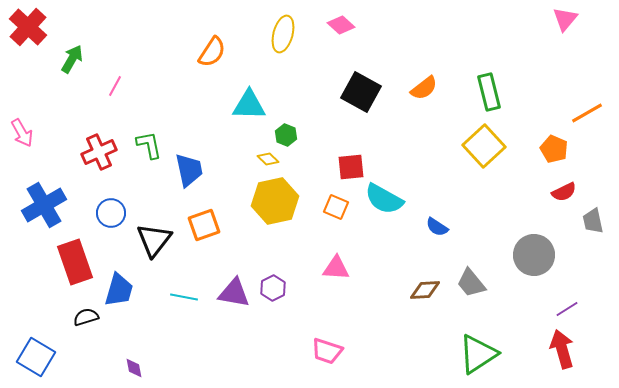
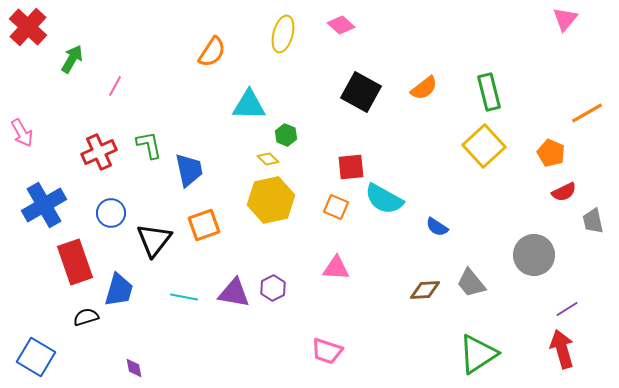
orange pentagon at (554, 149): moved 3 px left, 4 px down
yellow hexagon at (275, 201): moved 4 px left, 1 px up
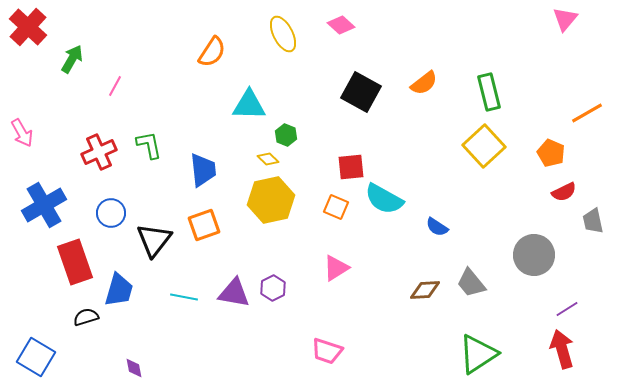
yellow ellipse at (283, 34): rotated 42 degrees counterclockwise
orange semicircle at (424, 88): moved 5 px up
blue trapezoid at (189, 170): moved 14 px right; rotated 6 degrees clockwise
pink triangle at (336, 268): rotated 36 degrees counterclockwise
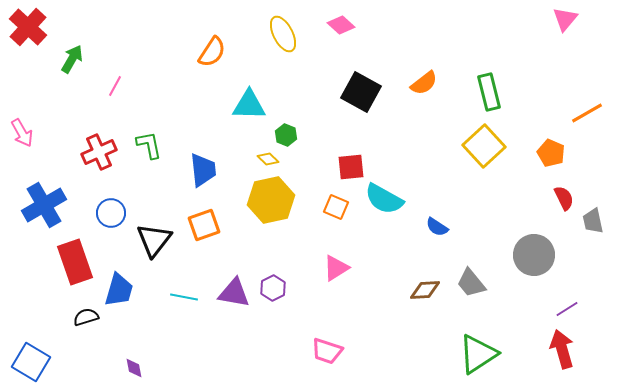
red semicircle at (564, 192): moved 6 px down; rotated 90 degrees counterclockwise
blue square at (36, 357): moved 5 px left, 5 px down
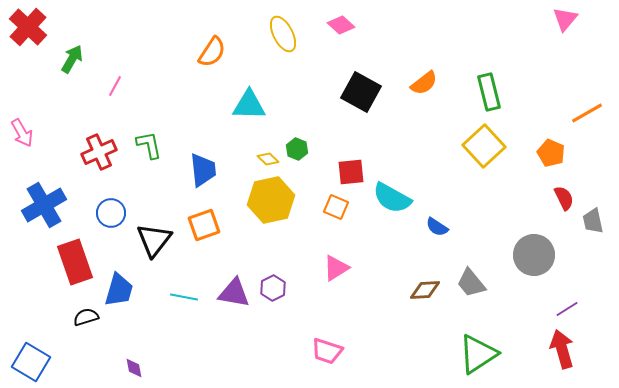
green hexagon at (286, 135): moved 11 px right, 14 px down
red square at (351, 167): moved 5 px down
cyan semicircle at (384, 199): moved 8 px right, 1 px up
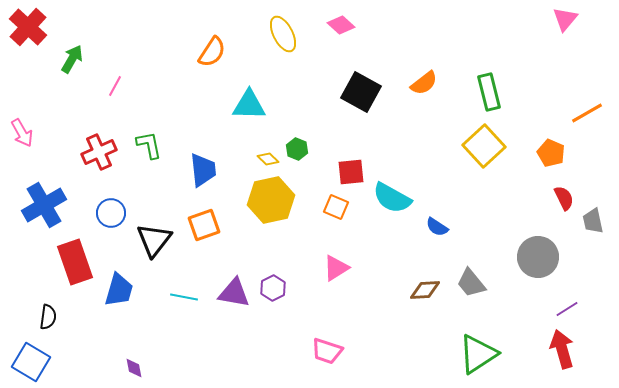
gray circle at (534, 255): moved 4 px right, 2 px down
black semicircle at (86, 317): moved 38 px left; rotated 115 degrees clockwise
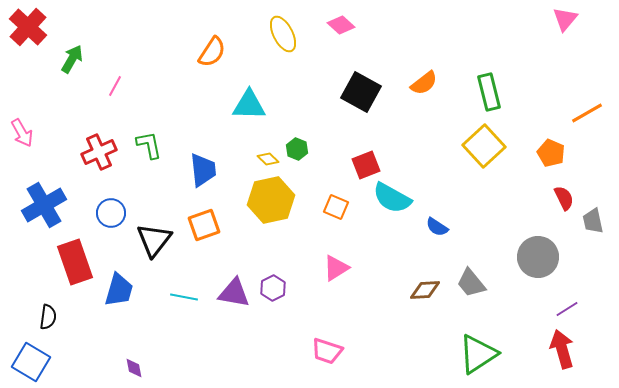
red square at (351, 172): moved 15 px right, 7 px up; rotated 16 degrees counterclockwise
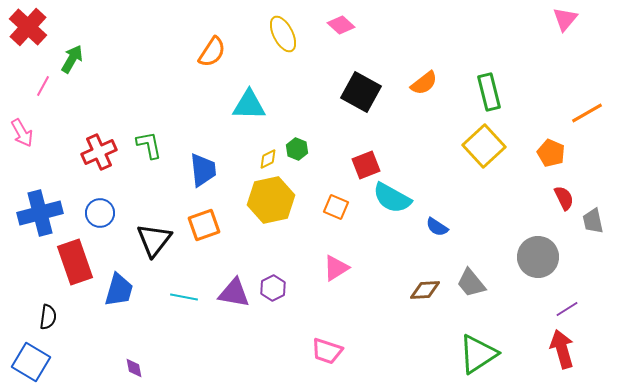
pink line at (115, 86): moved 72 px left
yellow diamond at (268, 159): rotated 70 degrees counterclockwise
blue cross at (44, 205): moved 4 px left, 8 px down; rotated 15 degrees clockwise
blue circle at (111, 213): moved 11 px left
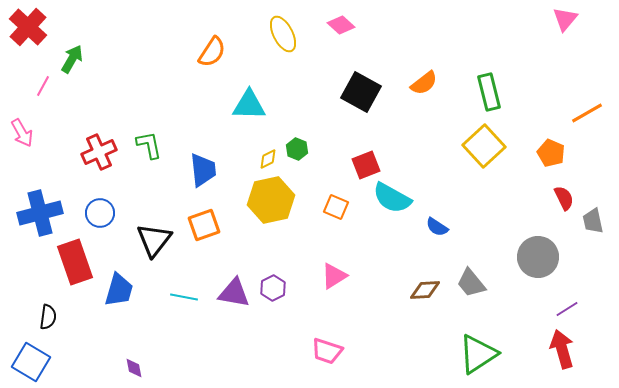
pink triangle at (336, 268): moved 2 px left, 8 px down
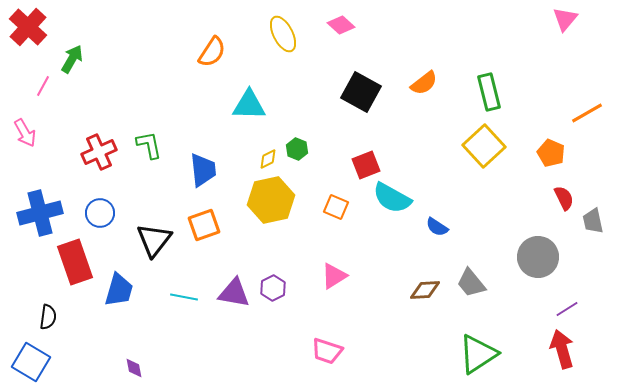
pink arrow at (22, 133): moved 3 px right
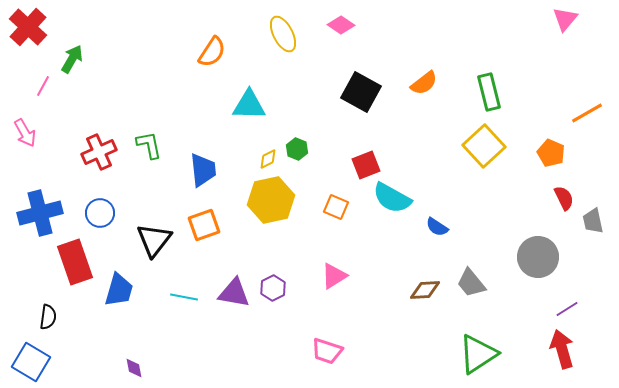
pink diamond at (341, 25): rotated 8 degrees counterclockwise
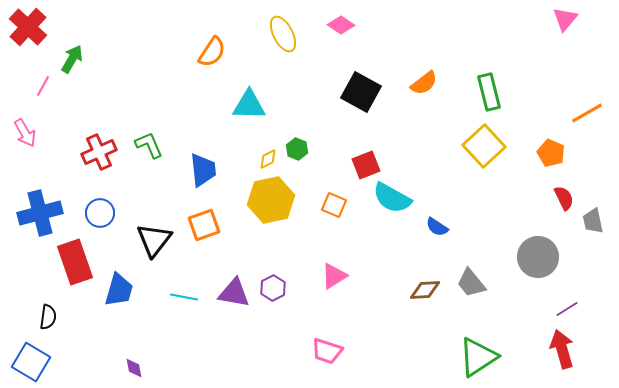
green L-shape at (149, 145): rotated 12 degrees counterclockwise
orange square at (336, 207): moved 2 px left, 2 px up
green triangle at (478, 354): moved 3 px down
